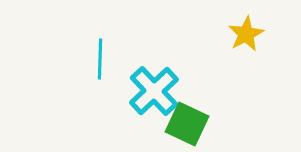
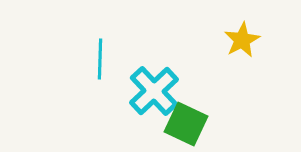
yellow star: moved 4 px left, 6 px down
green square: moved 1 px left
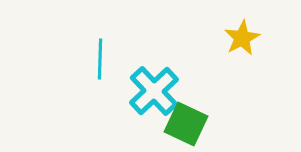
yellow star: moved 2 px up
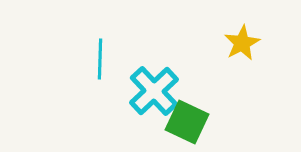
yellow star: moved 5 px down
green square: moved 1 px right, 2 px up
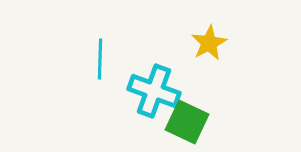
yellow star: moved 33 px left
cyan cross: rotated 27 degrees counterclockwise
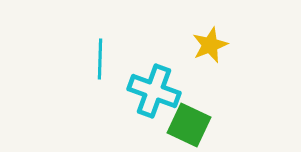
yellow star: moved 1 px right, 2 px down; rotated 6 degrees clockwise
green square: moved 2 px right, 3 px down
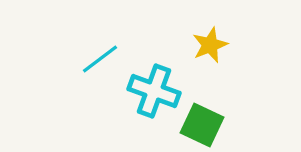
cyan line: rotated 51 degrees clockwise
green square: moved 13 px right
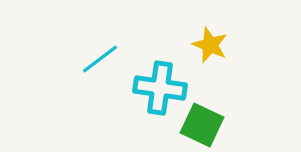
yellow star: rotated 27 degrees counterclockwise
cyan cross: moved 6 px right, 3 px up; rotated 12 degrees counterclockwise
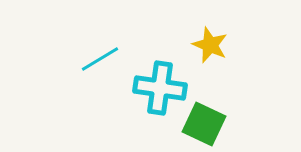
cyan line: rotated 6 degrees clockwise
green square: moved 2 px right, 1 px up
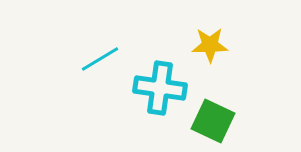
yellow star: rotated 24 degrees counterclockwise
green square: moved 9 px right, 3 px up
